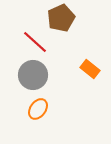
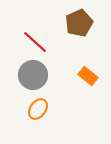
brown pentagon: moved 18 px right, 5 px down
orange rectangle: moved 2 px left, 7 px down
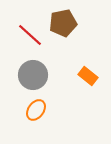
brown pentagon: moved 16 px left; rotated 12 degrees clockwise
red line: moved 5 px left, 7 px up
orange ellipse: moved 2 px left, 1 px down
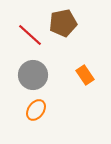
orange rectangle: moved 3 px left, 1 px up; rotated 18 degrees clockwise
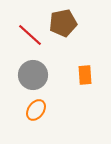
orange rectangle: rotated 30 degrees clockwise
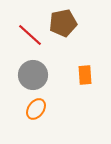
orange ellipse: moved 1 px up
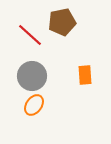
brown pentagon: moved 1 px left, 1 px up
gray circle: moved 1 px left, 1 px down
orange ellipse: moved 2 px left, 4 px up
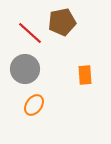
red line: moved 2 px up
gray circle: moved 7 px left, 7 px up
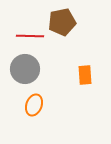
red line: moved 3 px down; rotated 40 degrees counterclockwise
orange ellipse: rotated 15 degrees counterclockwise
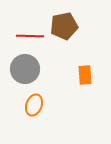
brown pentagon: moved 2 px right, 4 px down
